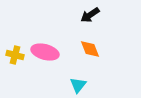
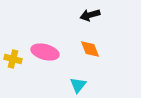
black arrow: rotated 18 degrees clockwise
yellow cross: moved 2 px left, 4 px down
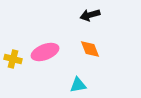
pink ellipse: rotated 36 degrees counterclockwise
cyan triangle: rotated 42 degrees clockwise
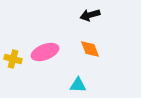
cyan triangle: rotated 12 degrees clockwise
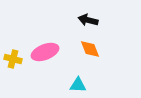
black arrow: moved 2 px left, 5 px down; rotated 30 degrees clockwise
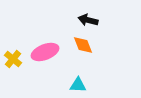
orange diamond: moved 7 px left, 4 px up
yellow cross: rotated 24 degrees clockwise
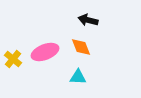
orange diamond: moved 2 px left, 2 px down
cyan triangle: moved 8 px up
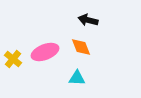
cyan triangle: moved 1 px left, 1 px down
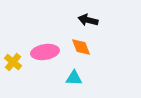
pink ellipse: rotated 12 degrees clockwise
yellow cross: moved 3 px down
cyan triangle: moved 3 px left
